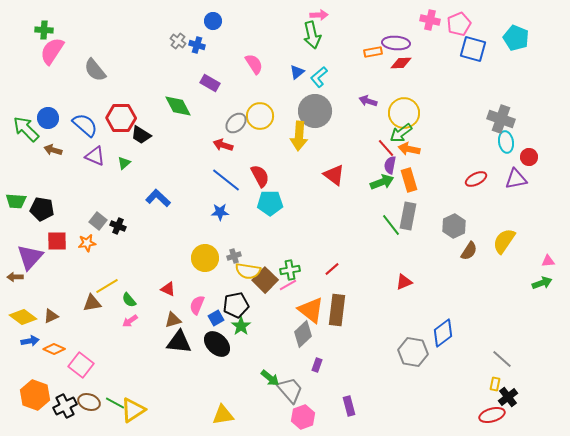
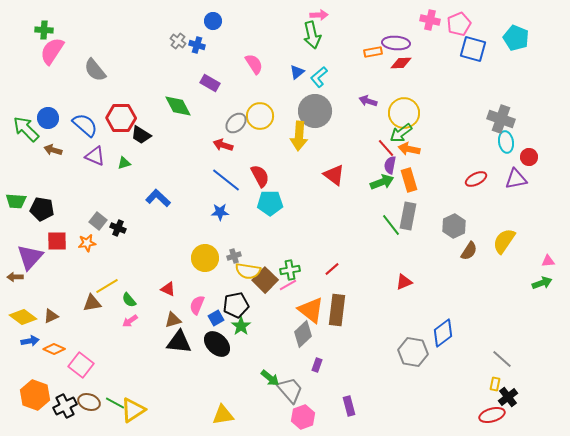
green triangle at (124, 163): rotated 24 degrees clockwise
black cross at (118, 226): moved 2 px down
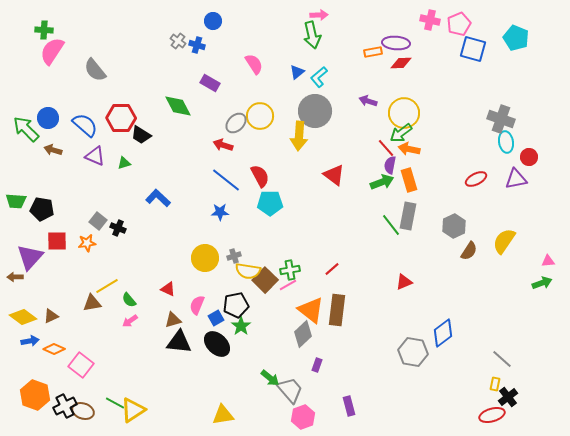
brown ellipse at (89, 402): moved 6 px left, 9 px down
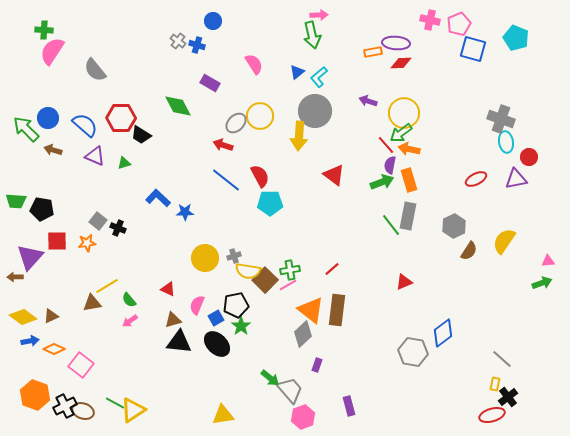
red line at (386, 148): moved 3 px up
blue star at (220, 212): moved 35 px left
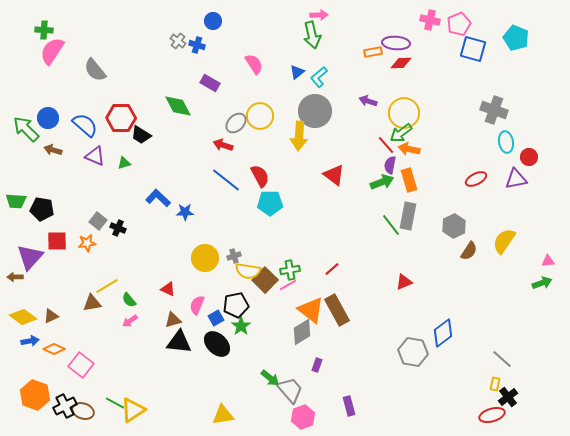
gray cross at (501, 119): moved 7 px left, 9 px up
brown rectangle at (337, 310): rotated 36 degrees counterclockwise
gray diamond at (303, 334): moved 1 px left, 2 px up; rotated 12 degrees clockwise
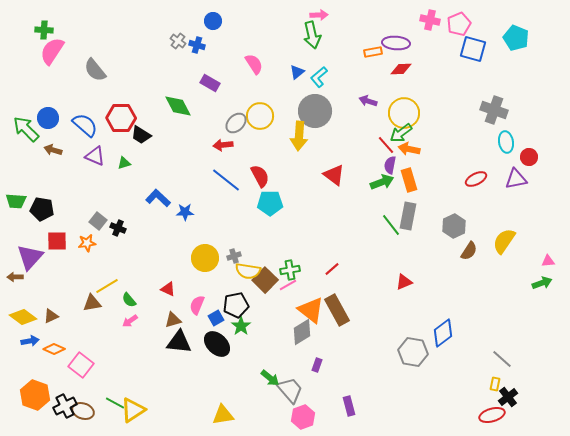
red diamond at (401, 63): moved 6 px down
red arrow at (223, 145): rotated 24 degrees counterclockwise
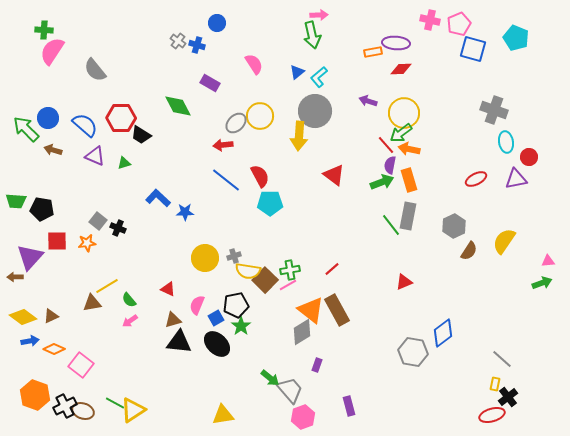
blue circle at (213, 21): moved 4 px right, 2 px down
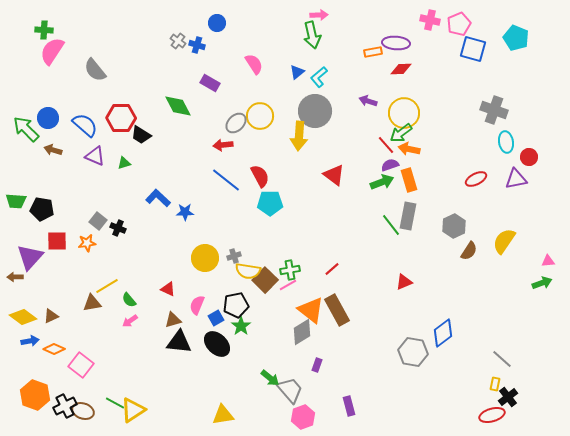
purple semicircle at (390, 165): rotated 60 degrees clockwise
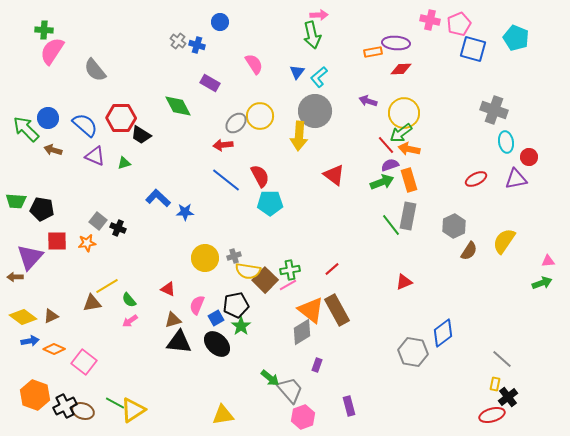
blue circle at (217, 23): moved 3 px right, 1 px up
blue triangle at (297, 72): rotated 14 degrees counterclockwise
pink square at (81, 365): moved 3 px right, 3 px up
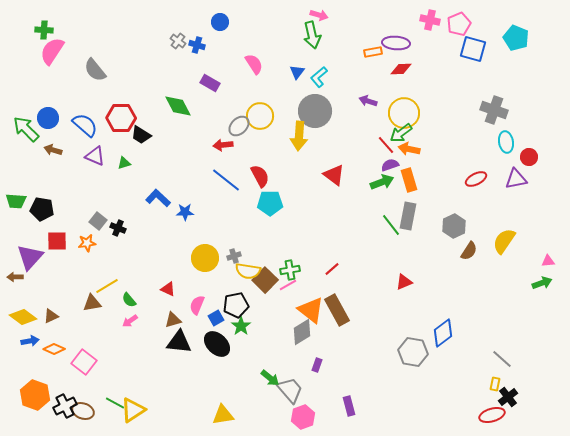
pink arrow at (319, 15): rotated 18 degrees clockwise
gray ellipse at (236, 123): moved 3 px right, 3 px down
